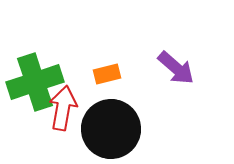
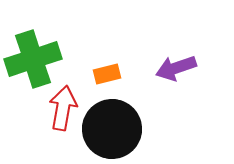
purple arrow: rotated 120 degrees clockwise
green cross: moved 2 px left, 23 px up
black circle: moved 1 px right
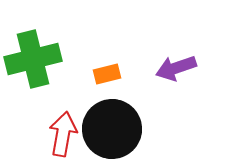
green cross: rotated 4 degrees clockwise
red arrow: moved 26 px down
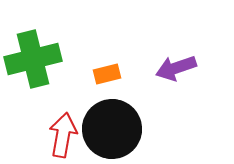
red arrow: moved 1 px down
